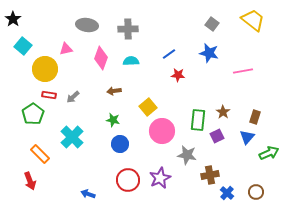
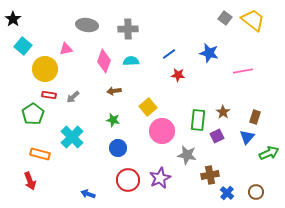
gray square: moved 13 px right, 6 px up
pink diamond: moved 3 px right, 3 px down
blue circle: moved 2 px left, 4 px down
orange rectangle: rotated 30 degrees counterclockwise
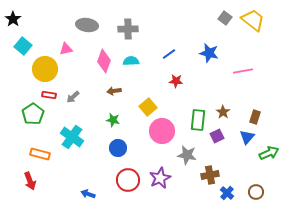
red star: moved 2 px left, 6 px down
cyan cross: rotated 10 degrees counterclockwise
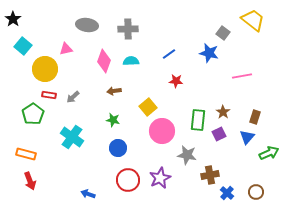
gray square: moved 2 px left, 15 px down
pink line: moved 1 px left, 5 px down
purple square: moved 2 px right, 2 px up
orange rectangle: moved 14 px left
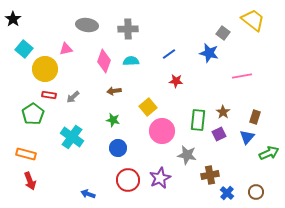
cyan square: moved 1 px right, 3 px down
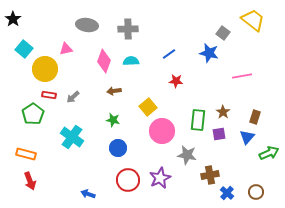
purple square: rotated 16 degrees clockwise
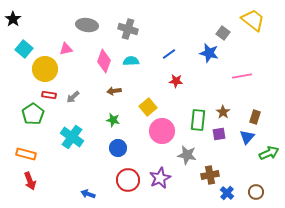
gray cross: rotated 18 degrees clockwise
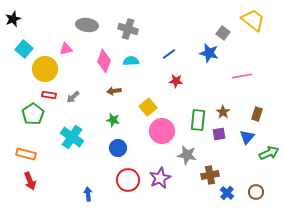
black star: rotated 14 degrees clockwise
brown rectangle: moved 2 px right, 3 px up
blue arrow: rotated 64 degrees clockwise
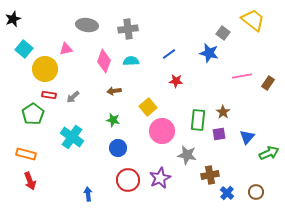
gray cross: rotated 24 degrees counterclockwise
brown rectangle: moved 11 px right, 31 px up; rotated 16 degrees clockwise
